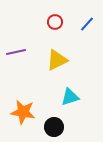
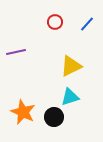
yellow triangle: moved 14 px right, 6 px down
orange star: rotated 15 degrees clockwise
black circle: moved 10 px up
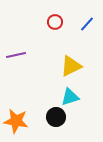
purple line: moved 3 px down
orange star: moved 7 px left, 9 px down; rotated 15 degrees counterclockwise
black circle: moved 2 px right
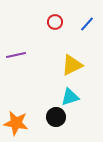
yellow triangle: moved 1 px right, 1 px up
orange star: moved 2 px down
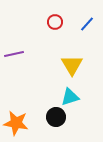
purple line: moved 2 px left, 1 px up
yellow triangle: rotated 35 degrees counterclockwise
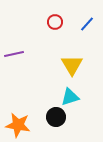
orange star: moved 2 px right, 2 px down
